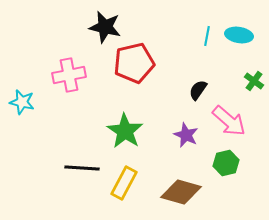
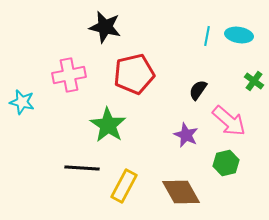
red pentagon: moved 11 px down
green star: moved 17 px left, 6 px up
yellow rectangle: moved 3 px down
brown diamond: rotated 45 degrees clockwise
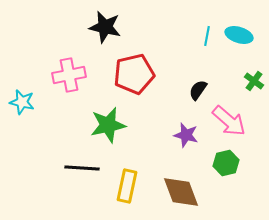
cyan ellipse: rotated 8 degrees clockwise
green star: rotated 27 degrees clockwise
purple star: rotated 10 degrees counterclockwise
yellow rectangle: moved 3 px right; rotated 16 degrees counterclockwise
brown diamond: rotated 9 degrees clockwise
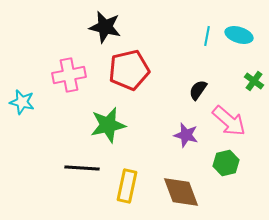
red pentagon: moved 5 px left, 4 px up
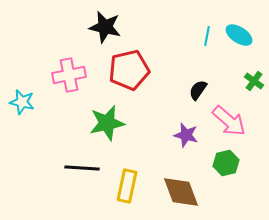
cyan ellipse: rotated 16 degrees clockwise
green star: moved 1 px left, 2 px up
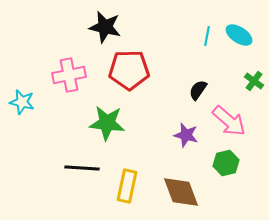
red pentagon: rotated 12 degrees clockwise
green star: rotated 18 degrees clockwise
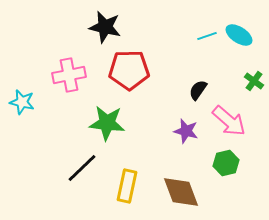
cyan line: rotated 60 degrees clockwise
purple star: moved 4 px up
black line: rotated 48 degrees counterclockwise
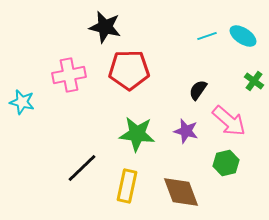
cyan ellipse: moved 4 px right, 1 px down
green star: moved 30 px right, 11 px down
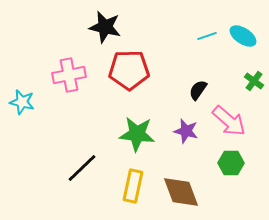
green hexagon: moved 5 px right; rotated 15 degrees clockwise
yellow rectangle: moved 6 px right
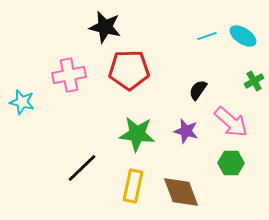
green cross: rotated 24 degrees clockwise
pink arrow: moved 2 px right, 1 px down
